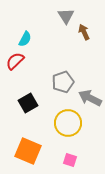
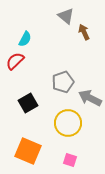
gray triangle: rotated 18 degrees counterclockwise
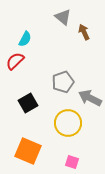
gray triangle: moved 3 px left, 1 px down
pink square: moved 2 px right, 2 px down
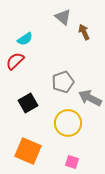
cyan semicircle: rotated 28 degrees clockwise
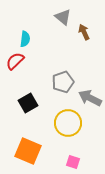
cyan semicircle: rotated 49 degrees counterclockwise
pink square: moved 1 px right
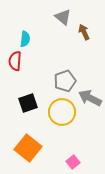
red semicircle: rotated 42 degrees counterclockwise
gray pentagon: moved 2 px right, 1 px up
black square: rotated 12 degrees clockwise
yellow circle: moved 6 px left, 11 px up
orange square: moved 3 px up; rotated 16 degrees clockwise
pink square: rotated 32 degrees clockwise
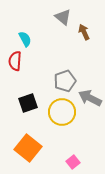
cyan semicircle: rotated 35 degrees counterclockwise
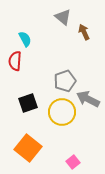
gray arrow: moved 2 px left, 1 px down
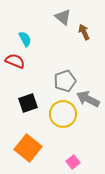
red semicircle: rotated 108 degrees clockwise
yellow circle: moved 1 px right, 2 px down
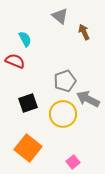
gray triangle: moved 3 px left, 1 px up
